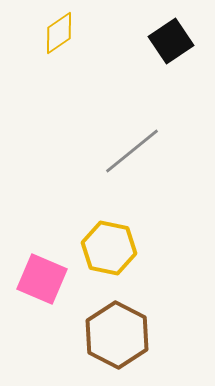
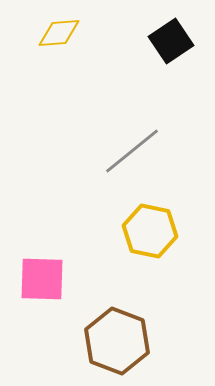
yellow diamond: rotated 30 degrees clockwise
yellow hexagon: moved 41 px right, 17 px up
pink square: rotated 21 degrees counterclockwise
brown hexagon: moved 6 px down; rotated 6 degrees counterclockwise
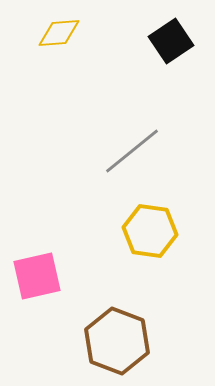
yellow hexagon: rotated 4 degrees counterclockwise
pink square: moved 5 px left, 3 px up; rotated 15 degrees counterclockwise
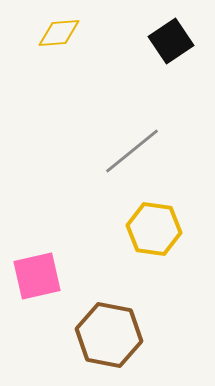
yellow hexagon: moved 4 px right, 2 px up
brown hexagon: moved 8 px left, 6 px up; rotated 10 degrees counterclockwise
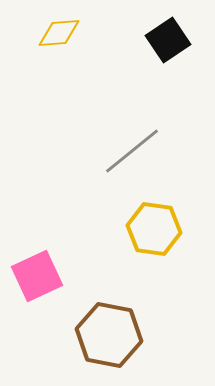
black square: moved 3 px left, 1 px up
pink square: rotated 12 degrees counterclockwise
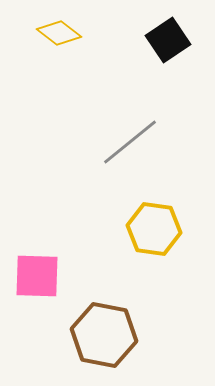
yellow diamond: rotated 42 degrees clockwise
gray line: moved 2 px left, 9 px up
pink square: rotated 27 degrees clockwise
brown hexagon: moved 5 px left
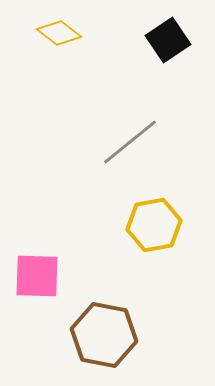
yellow hexagon: moved 4 px up; rotated 18 degrees counterclockwise
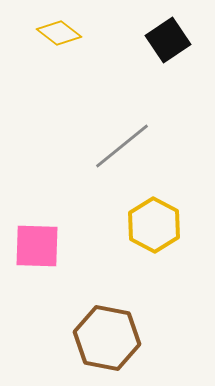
gray line: moved 8 px left, 4 px down
yellow hexagon: rotated 22 degrees counterclockwise
pink square: moved 30 px up
brown hexagon: moved 3 px right, 3 px down
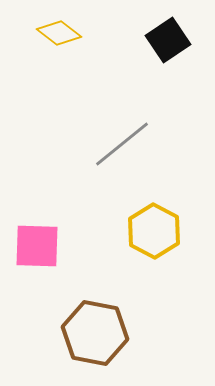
gray line: moved 2 px up
yellow hexagon: moved 6 px down
brown hexagon: moved 12 px left, 5 px up
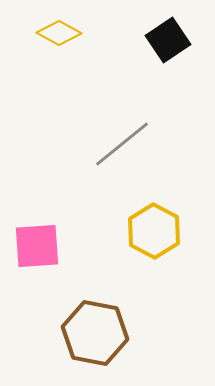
yellow diamond: rotated 9 degrees counterclockwise
pink square: rotated 6 degrees counterclockwise
